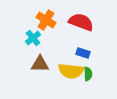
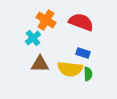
yellow semicircle: moved 1 px left, 2 px up
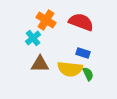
green semicircle: rotated 24 degrees counterclockwise
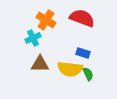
red semicircle: moved 1 px right, 4 px up
cyan cross: rotated 14 degrees clockwise
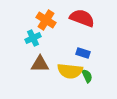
yellow semicircle: moved 2 px down
green semicircle: moved 1 px left, 2 px down
